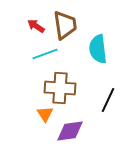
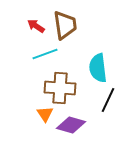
cyan semicircle: moved 19 px down
purple diamond: moved 1 px right, 6 px up; rotated 24 degrees clockwise
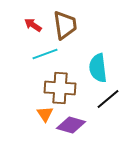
red arrow: moved 3 px left, 1 px up
black line: moved 1 px up; rotated 25 degrees clockwise
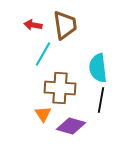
red arrow: rotated 24 degrees counterclockwise
cyan line: moved 2 px left; rotated 40 degrees counterclockwise
black line: moved 7 px left, 1 px down; rotated 40 degrees counterclockwise
orange triangle: moved 2 px left
purple diamond: moved 1 px down
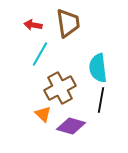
brown trapezoid: moved 3 px right, 2 px up
cyan line: moved 3 px left
brown cross: rotated 32 degrees counterclockwise
orange triangle: rotated 12 degrees counterclockwise
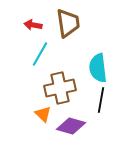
brown cross: rotated 16 degrees clockwise
